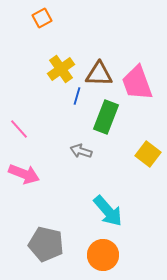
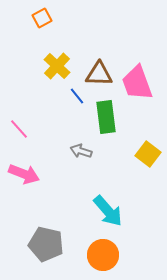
yellow cross: moved 4 px left, 3 px up; rotated 12 degrees counterclockwise
blue line: rotated 54 degrees counterclockwise
green rectangle: rotated 28 degrees counterclockwise
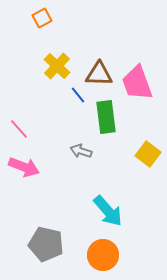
blue line: moved 1 px right, 1 px up
pink arrow: moved 7 px up
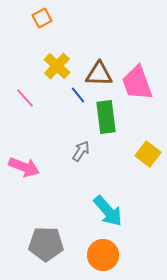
pink line: moved 6 px right, 31 px up
gray arrow: rotated 105 degrees clockwise
gray pentagon: rotated 12 degrees counterclockwise
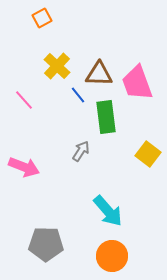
pink line: moved 1 px left, 2 px down
orange circle: moved 9 px right, 1 px down
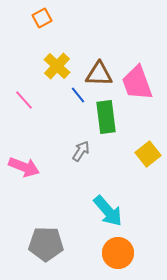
yellow square: rotated 15 degrees clockwise
orange circle: moved 6 px right, 3 px up
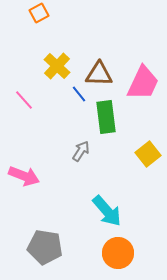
orange square: moved 3 px left, 5 px up
pink trapezoid: moved 6 px right; rotated 135 degrees counterclockwise
blue line: moved 1 px right, 1 px up
pink arrow: moved 9 px down
cyan arrow: moved 1 px left
gray pentagon: moved 1 px left, 3 px down; rotated 8 degrees clockwise
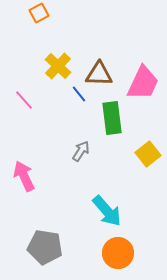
yellow cross: moved 1 px right
green rectangle: moved 6 px right, 1 px down
pink arrow: rotated 136 degrees counterclockwise
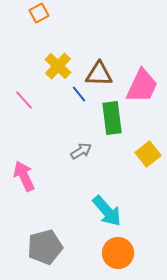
pink trapezoid: moved 1 px left, 3 px down
gray arrow: rotated 25 degrees clockwise
gray pentagon: rotated 24 degrees counterclockwise
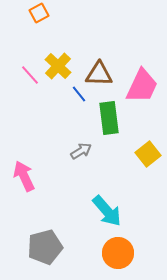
pink line: moved 6 px right, 25 px up
green rectangle: moved 3 px left
